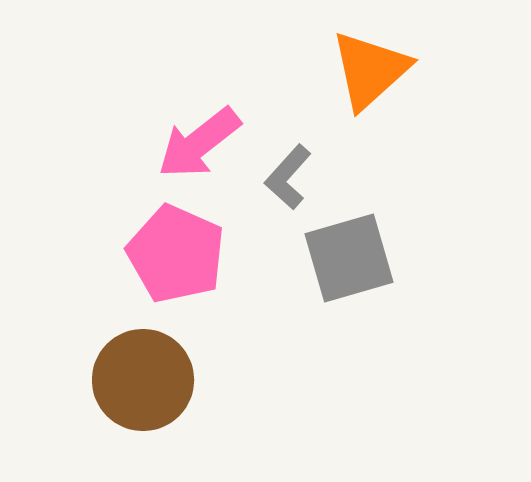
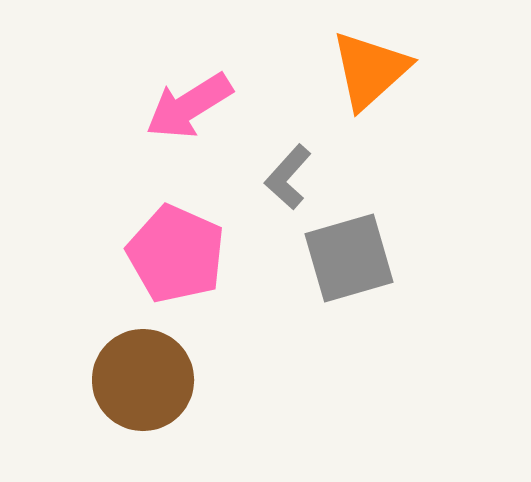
pink arrow: moved 10 px left, 37 px up; rotated 6 degrees clockwise
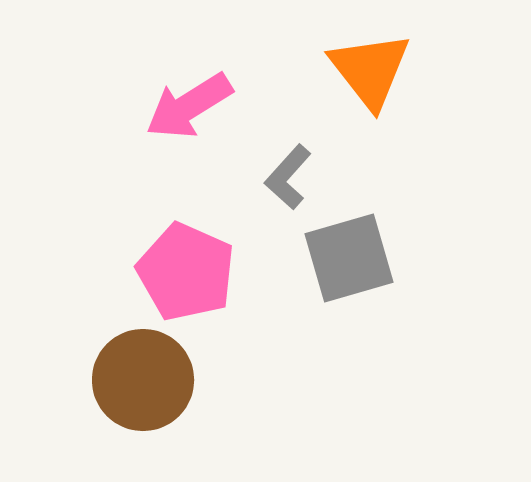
orange triangle: rotated 26 degrees counterclockwise
pink pentagon: moved 10 px right, 18 px down
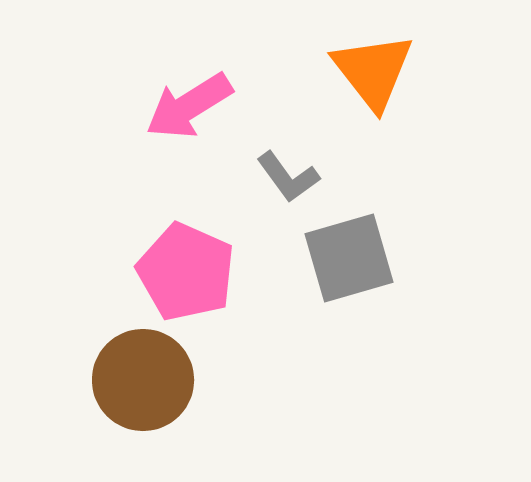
orange triangle: moved 3 px right, 1 px down
gray L-shape: rotated 78 degrees counterclockwise
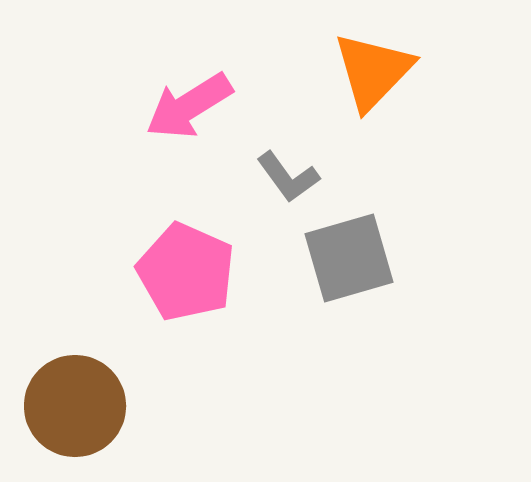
orange triangle: rotated 22 degrees clockwise
brown circle: moved 68 px left, 26 px down
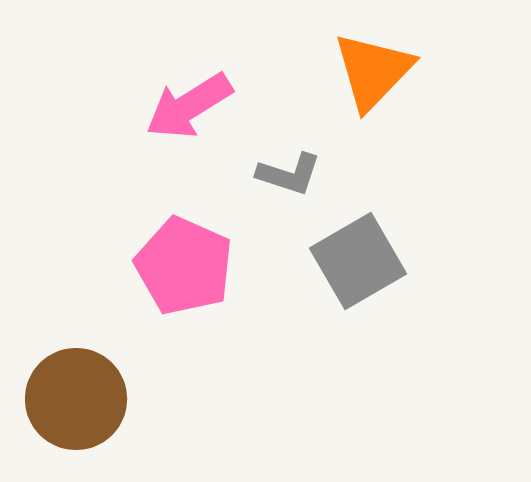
gray L-shape: moved 1 px right, 3 px up; rotated 36 degrees counterclockwise
gray square: moved 9 px right, 3 px down; rotated 14 degrees counterclockwise
pink pentagon: moved 2 px left, 6 px up
brown circle: moved 1 px right, 7 px up
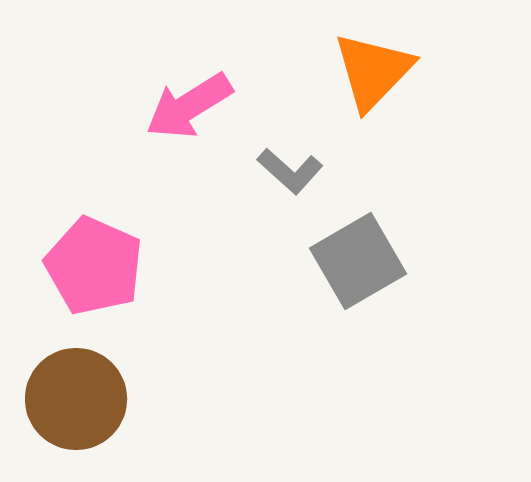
gray L-shape: moved 1 px right, 3 px up; rotated 24 degrees clockwise
pink pentagon: moved 90 px left
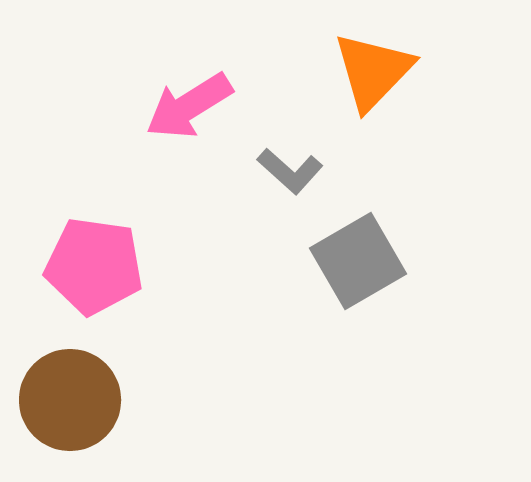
pink pentagon: rotated 16 degrees counterclockwise
brown circle: moved 6 px left, 1 px down
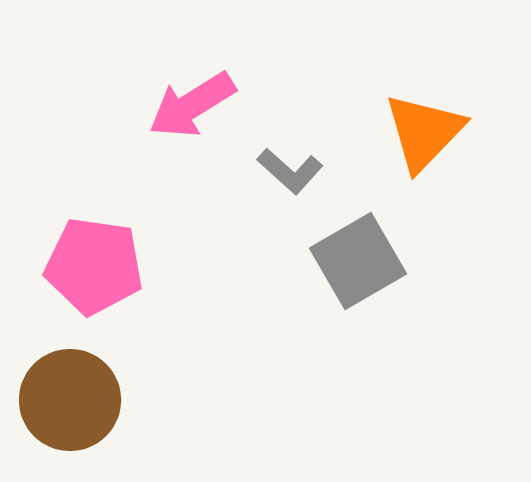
orange triangle: moved 51 px right, 61 px down
pink arrow: moved 3 px right, 1 px up
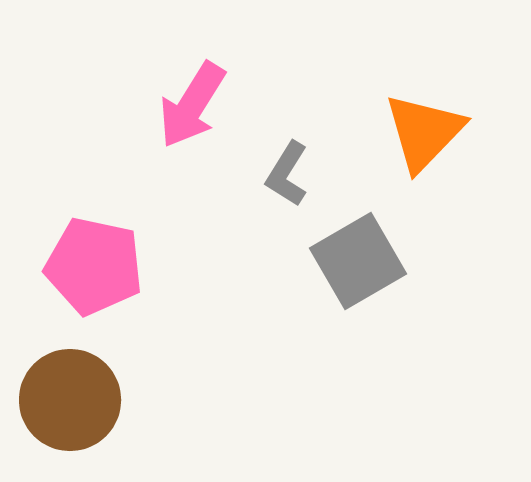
pink arrow: rotated 26 degrees counterclockwise
gray L-shape: moved 3 px left, 3 px down; rotated 80 degrees clockwise
pink pentagon: rotated 4 degrees clockwise
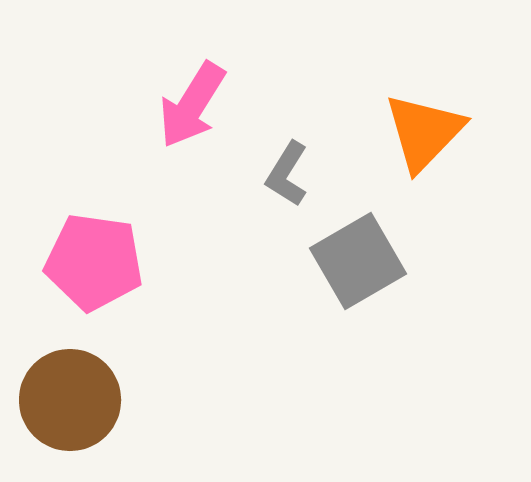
pink pentagon: moved 4 px up; rotated 4 degrees counterclockwise
